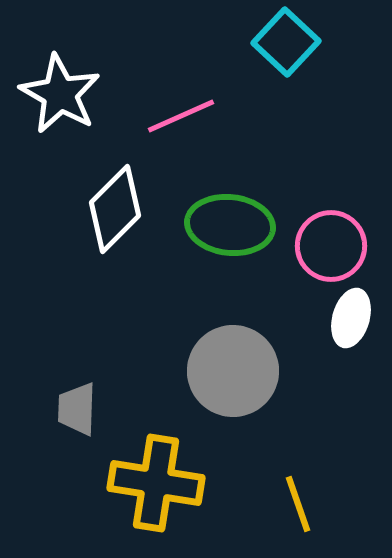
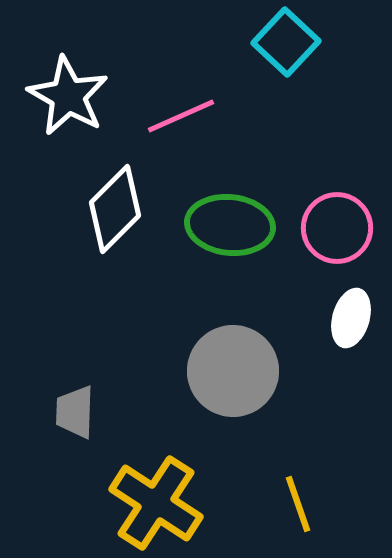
white star: moved 8 px right, 2 px down
pink circle: moved 6 px right, 18 px up
gray trapezoid: moved 2 px left, 3 px down
yellow cross: moved 20 px down; rotated 24 degrees clockwise
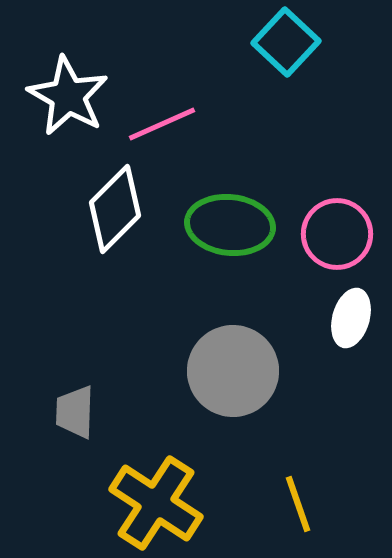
pink line: moved 19 px left, 8 px down
pink circle: moved 6 px down
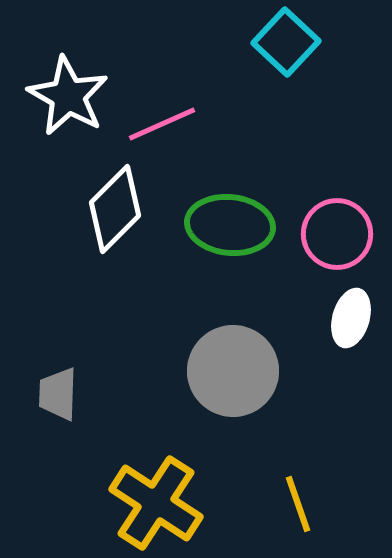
gray trapezoid: moved 17 px left, 18 px up
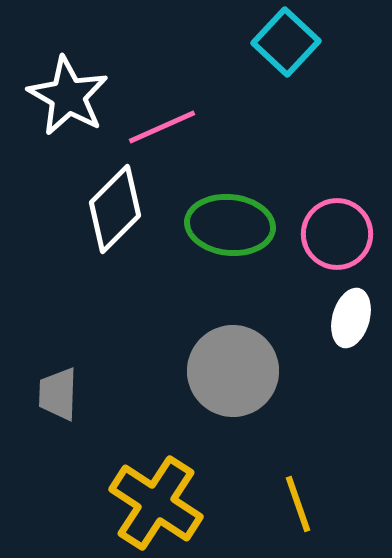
pink line: moved 3 px down
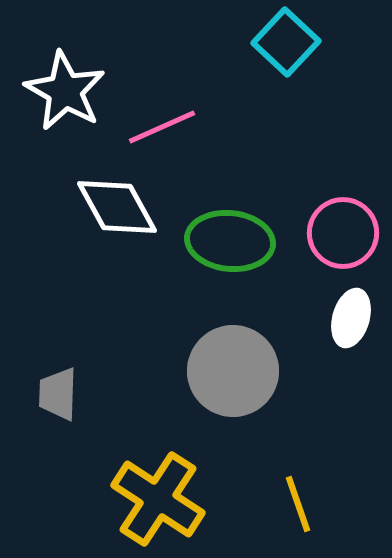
white star: moved 3 px left, 5 px up
white diamond: moved 2 px right, 2 px up; rotated 74 degrees counterclockwise
green ellipse: moved 16 px down
pink circle: moved 6 px right, 1 px up
yellow cross: moved 2 px right, 4 px up
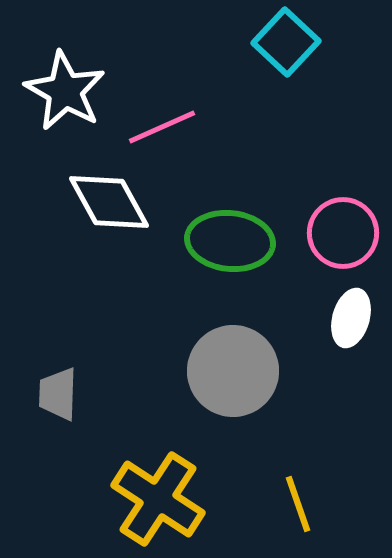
white diamond: moved 8 px left, 5 px up
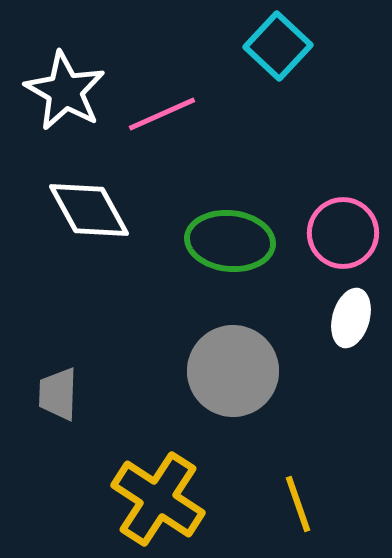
cyan square: moved 8 px left, 4 px down
pink line: moved 13 px up
white diamond: moved 20 px left, 8 px down
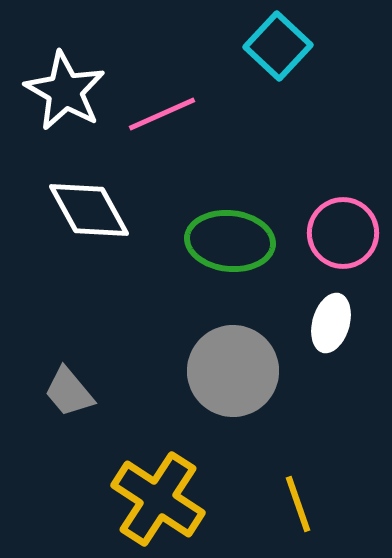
white ellipse: moved 20 px left, 5 px down
gray trapezoid: moved 11 px right, 2 px up; rotated 42 degrees counterclockwise
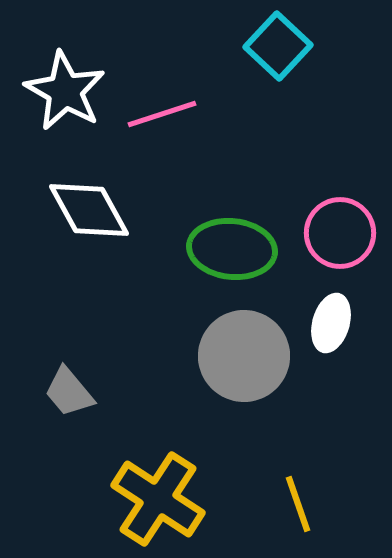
pink line: rotated 6 degrees clockwise
pink circle: moved 3 px left
green ellipse: moved 2 px right, 8 px down
gray circle: moved 11 px right, 15 px up
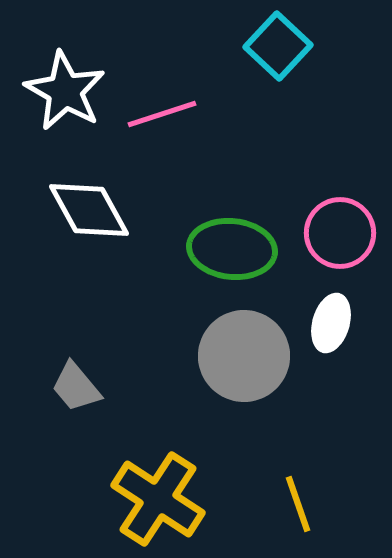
gray trapezoid: moved 7 px right, 5 px up
